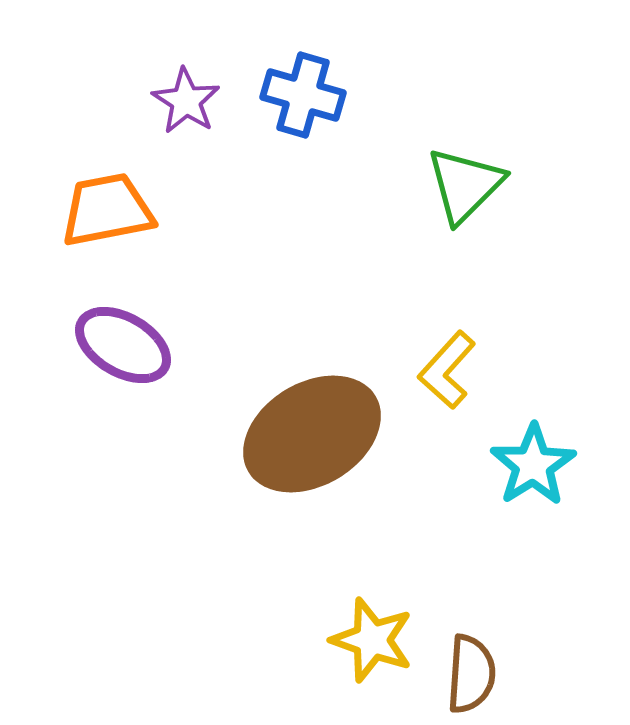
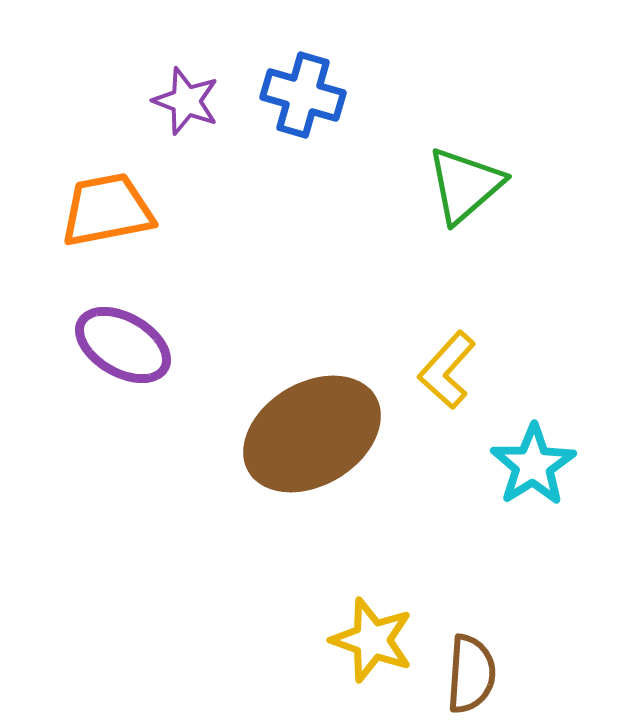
purple star: rotated 12 degrees counterclockwise
green triangle: rotated 4 degrees clockwise
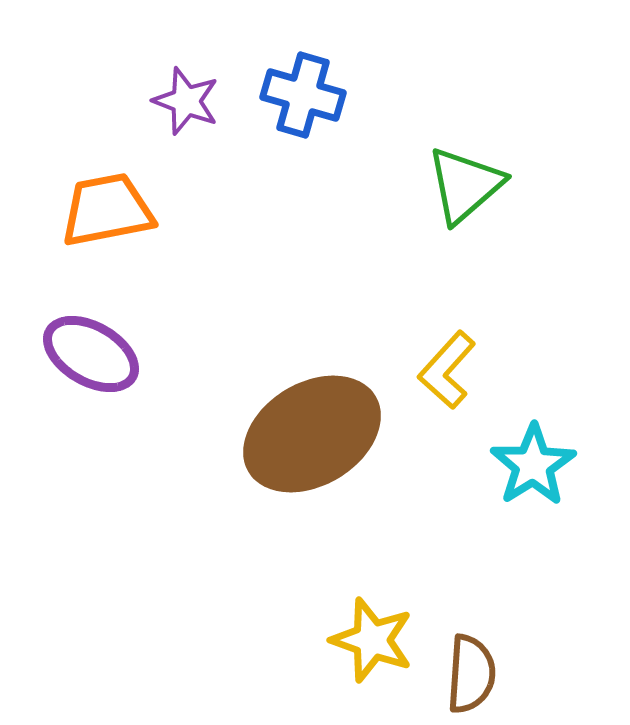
purple ellipse: moved 32 px left, 9 px down
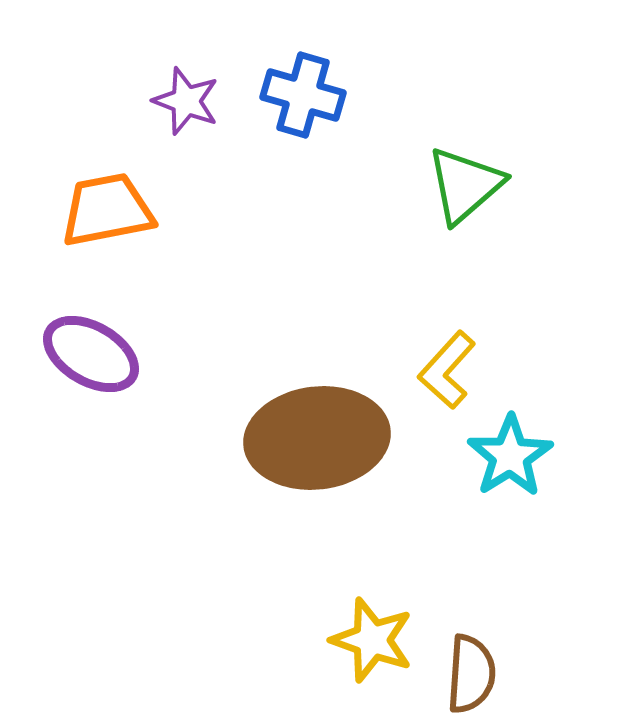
brown ellipse: moved 5 px right, 4 px down; rotated 24 degrees clockwise
cyan star: moved 23 px left, 9 px up
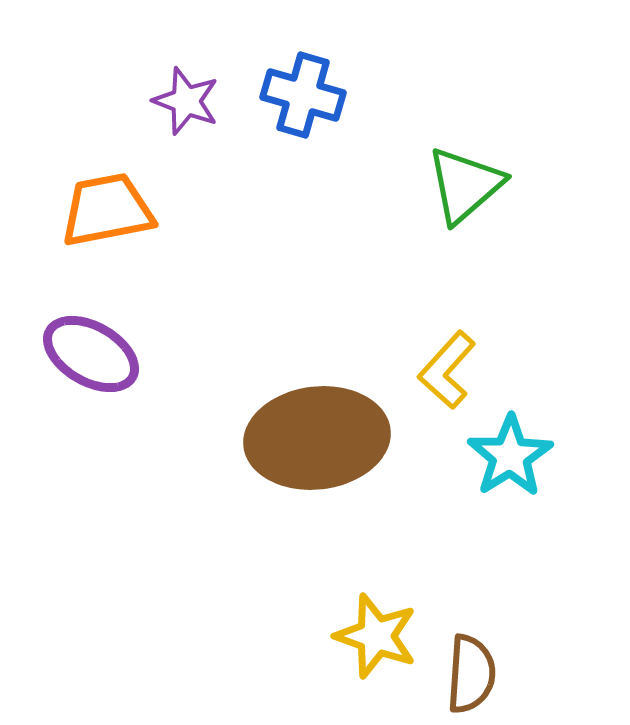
yellow star: moved 4 px right, 4 px up
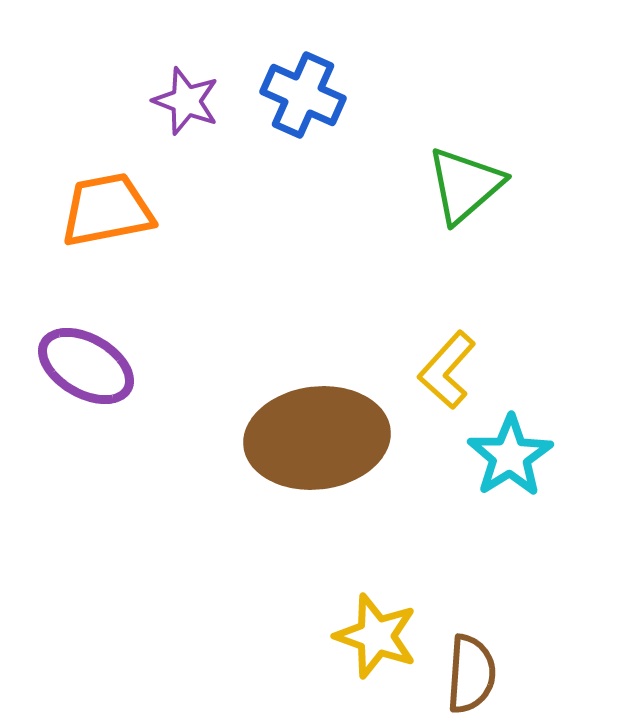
blue cross: rotated 8 degrees clockwise
purple ellipse: moved 5 px left, 12 px down
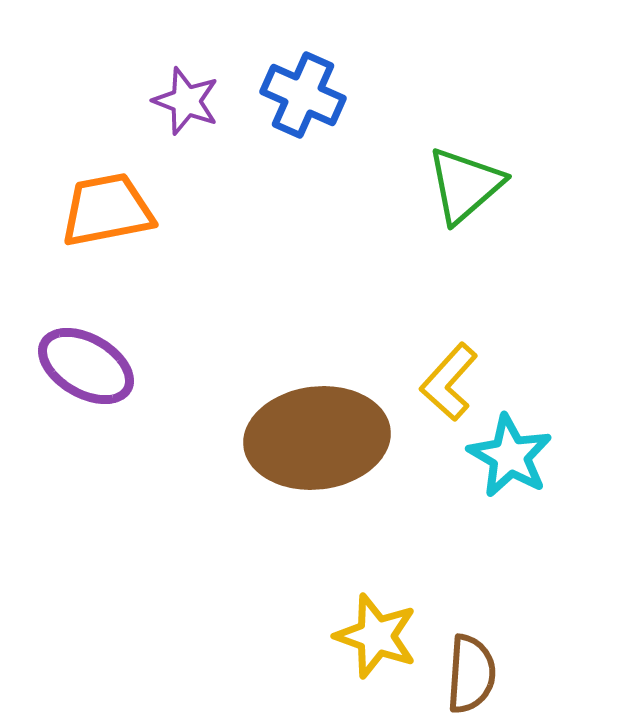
yellow L-shape: moved 2 px right, 12 px down
cyan star: rotated 10 degrees counterclockwise
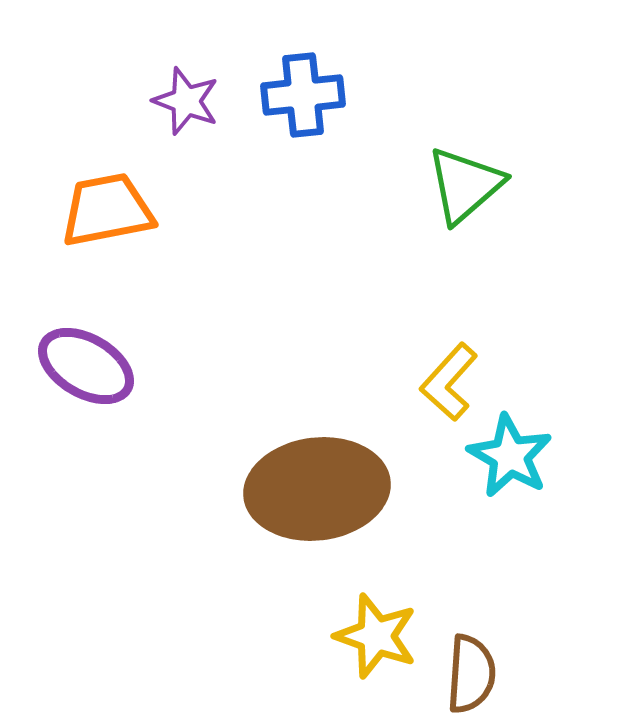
blue cross: rotated 30 degrees counterclockwise
brown ellipse: moved 51 px down
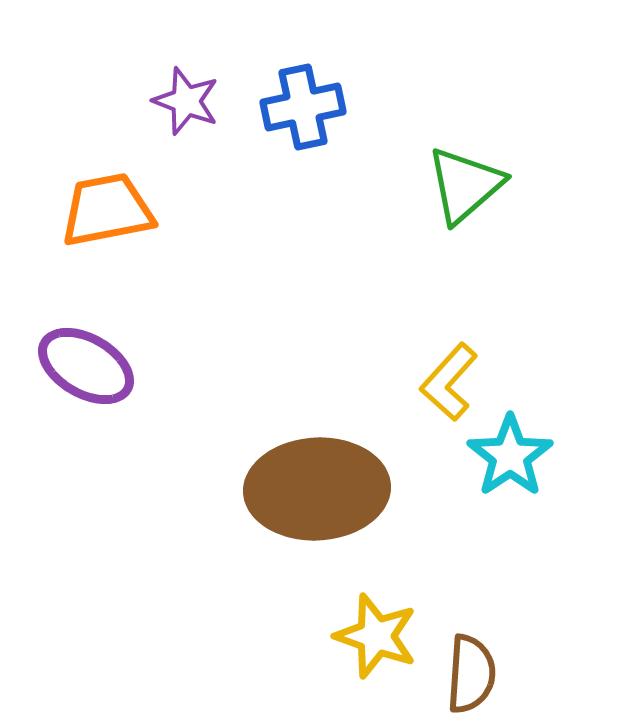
blue cross: moved 12 px down; rotated 6 degrees counterclockwise
cyan star: rotated 8 degrees clockwise
brown ellipse: rotated 4 degrees clockwise
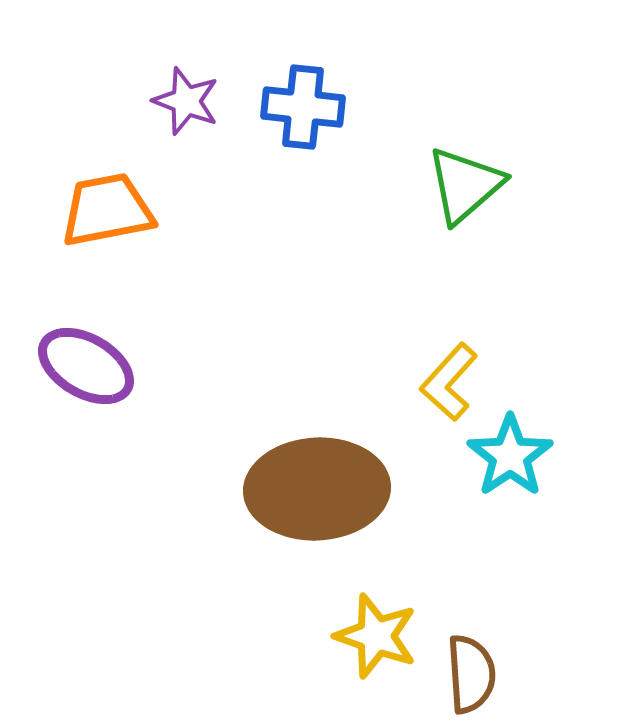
blue cross: rotated 18 degrees clockwise
brown semicircle: rotated 8 degrees counterclockwise
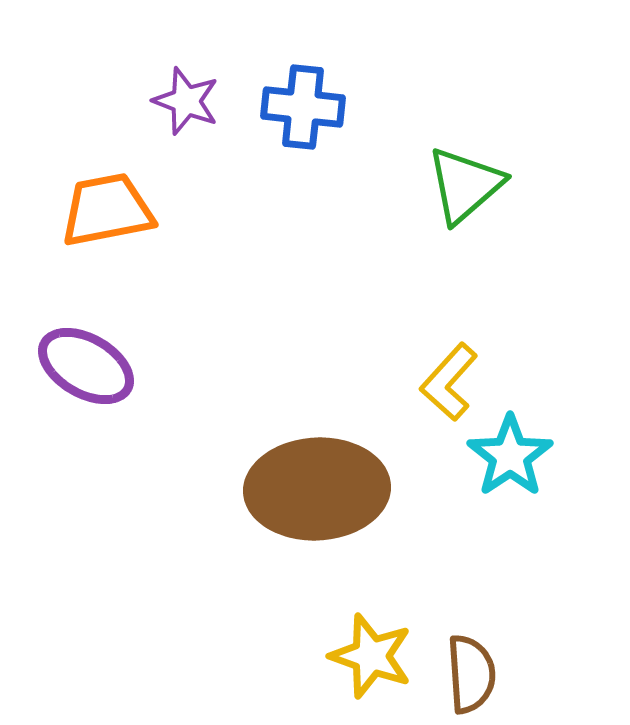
yellow star: moved 5 px left, 20 px down
